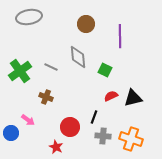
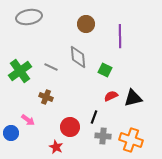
orange cross: moved 1 px down
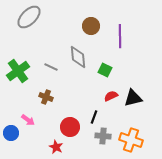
gray ellipse: rotated 35 degrees counterclockwise
brown circle: moved 5 px right, 2 px down
green cross: moved 2 px left
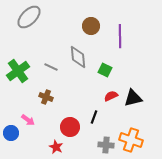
gray cross: moved 3 px right, 9 px down
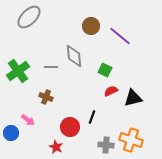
purple line: rotated 50 degrees counterclockwise
gray diamond: moved 4 px left, 1 px up
gray line: rotated 24 degrees counterclockwise
red semicircle: moved 5 px up
black line: moved 2 px left
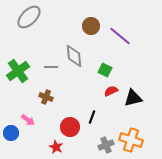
gray cross: rotated 28 degrees counterclockwise
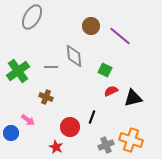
gray ellipse: moved 3 px right; rotated 15 degrees counterclockwise
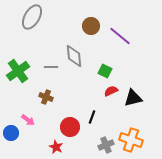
green square: moved 1 px down
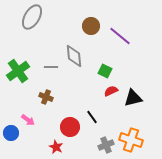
black line: rotated 56 degrees counterclockwise
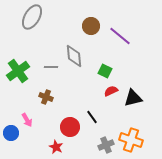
pink arrow: moved 1 px left; rotated 24 degrees clockwise
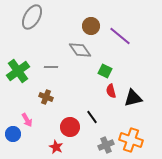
gray diamond: moved 6 px right, 6 px up; rotated 30 degrees counterclockwise
red semicircle: rotated 80 degrees counterclockwise
blue circle: moved 2 px right, 1 px down
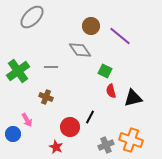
gray ellipse: rotated 15 degrees clockwise
black line: moved 2 px left; rotated 64 degrees clockwise
